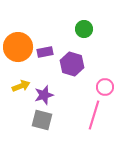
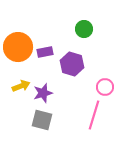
purple star: moved 1 px left, 2 px up
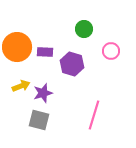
orange circle: moved 1 px left
purple rectangle: rotated 14 degrees clockwise
pink circle: moved 6 px right, 36 px up
gray square: moved 3 px left
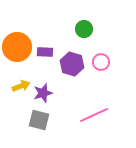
pink circle: moved 10 px left, 11 px down
pink line: rotated 48 degrees clockwise
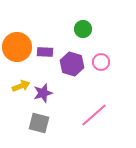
green circle: moved 1 px left
pink line: rotated 16 degrees counterclockwise
gray square: moved 3 px down
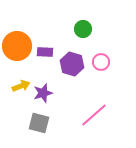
orange circle: moved 1 px up
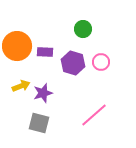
purple hexagon: moved 1 px right, 1 px up
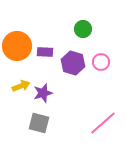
pink line: moved 9 px right, 8 px down
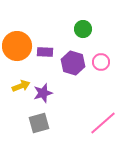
gray square: rotated 30 degrees counterclockwise
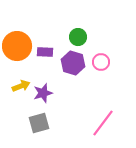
green circle: moved 5 px left, 8 px down
pink line: rotated 12 degrees counterclockwise
